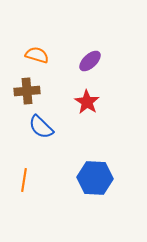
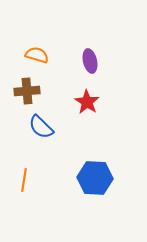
purple ellipse: rotated 60 degrees counterclockwise
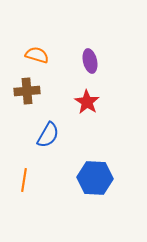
blue semicircle: moved 7 px right, 8 px down; rotated 104 degrees counterclockwise
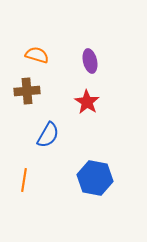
blue hexagon: rotated 8 degrees clockwise
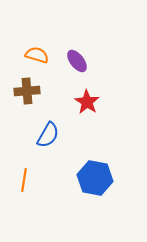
purple ellipse: moved 13 px left; rotated 25 degrees counterclockwise
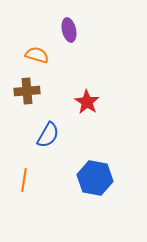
purple ellipse: moved 8 px left, 31 px up; rotated 25 degrees clockwise
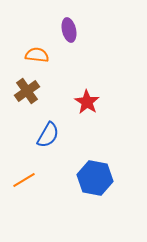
orange semicircle: rotated 10 degrees counterclockwise
brown cross: rotated 30 degrees counterclockwise
orange line: rotated 50 degrees clockwise
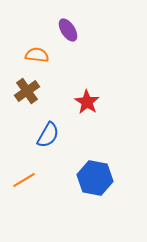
purple ellipse: moved 1 px left; rotated 20 degrees counterclockwise
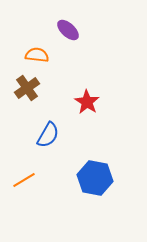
purple ellipse: rotated 15 degrees counterclockwise
brown cross: moved 3 px up
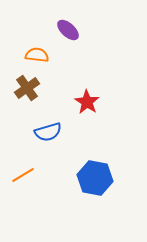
blue semicircle: moved 3 px up; rotated 44 degrees clockwise
orange line: moved 1 px left, 5 px up
